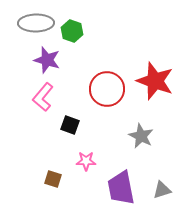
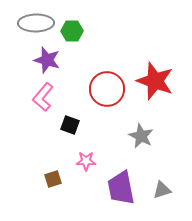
green hexagon: rotated 20 degrees counterclockwise
brown square: rotated 36 degrees counterclockwise
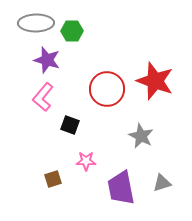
gray triangle: moved 7 px up
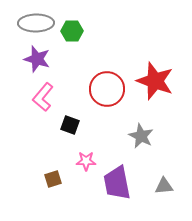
purple star: moved 10 px left, 1 px up
gray triangle: moved 2 px right, 3 px down; rotated 12 degrees clockwise
purple trapezoid: moved 4 px left, 5 px up
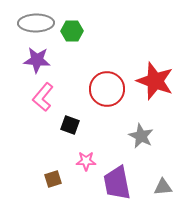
purple star: moved 1 px down; rotated 12 degrees counterclockwise
gray triangle: moved 1 px left, 1 px down
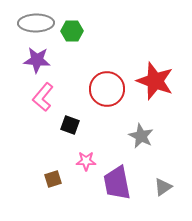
gray triangle: rotated 30 degrees counterclockwise
